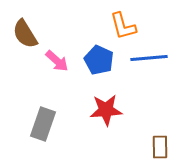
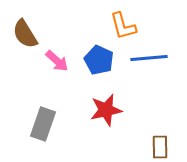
red star: rotated 8 degrees counterclockwise
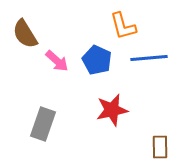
blue pentagon: moved 2 px left
red star: moved 6 px right
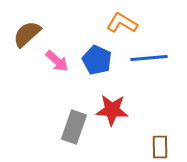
orange L-shape: moved 1 px left, 3 px up; rotated 136 degrees clockwise
brown semicircle: moved 2 px right; rotated 80 degrees clockwise
red star: rotated 16 degrees clockwise
gray rectangle: moved 31 px right, 3 px down
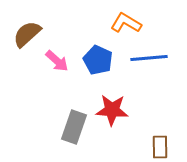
orange L-shape: moved 4 px right
blue pentagon: moved 1 px right
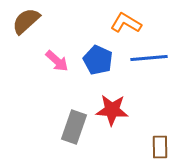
brown semicircle: moved 1 px left, 13 px up
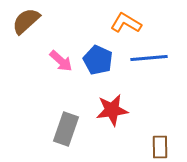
pink arrow: moved 4 px right
red star: rotated 12 degrees counterclockwise
gray rectangle: moved 8 px left, 2 px down
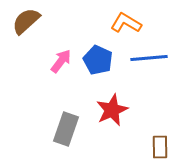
pink arrow: rotated 95 degrees counterclockwise
red star: rotated 16 degrees counterclockwise
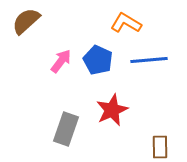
blue line: moved 2 px down
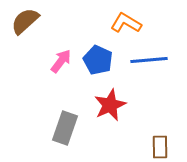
brown semicircle: moved 1 px left
red star: moved 2 px left, 5 px up
gray rectangle: moved 1 px left, 1 px up
